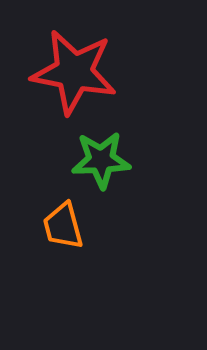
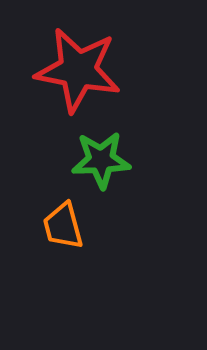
red star: moved 4 px right, 2 px up
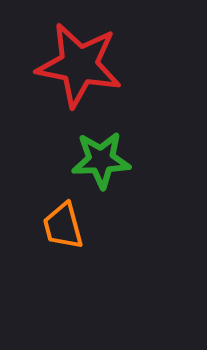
red star: moved 1 px right, 5 px up
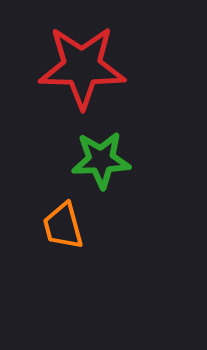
red star: moved 3 px right, 2 px down; rotated 10 degrees counterclockwise
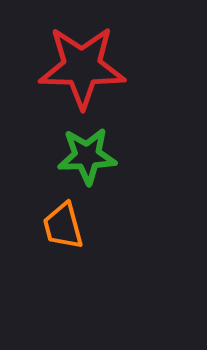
green star: moved 14 px left, 4 px up
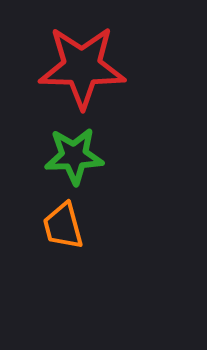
green star: moved 13 px left
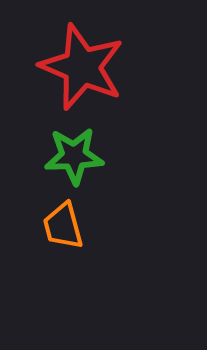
red star: rotated 22 degrees clockwise
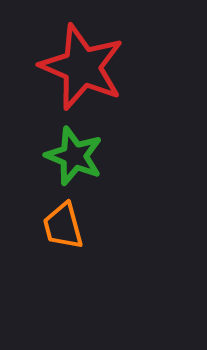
green star: rotated 24 degrees clockwise
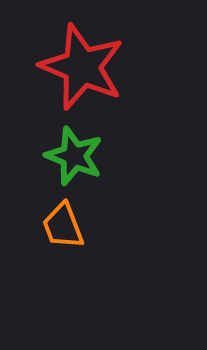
orange trapezoid: rotated 6 degrees counterclockwise
